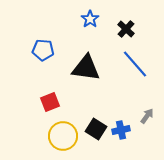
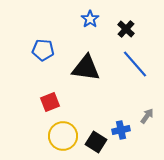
black square: moved 13 px down
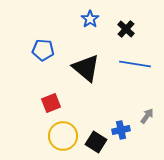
blue line: rotated 40 degrees counterclockwise
black triangle: rotated 32 degrees clockwise
red square: moved 1 px right, 1 px down
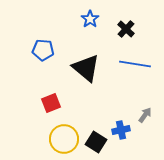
gray arrow: moved 2 px left, 1 px up
yellow circle: moved 1 px right, 3 px down
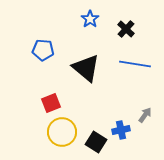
yellow circle: moved 2 px left, 7 px up
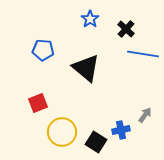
blue line: moved 8 px right, 10 px up
red square: moved 13 px left
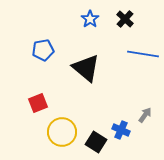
black cross: moved 1 px left, 10 px up
blue pentagon: rotated 15 degrees counterclockwise
blue cross: rotated 36 degrees clockwise
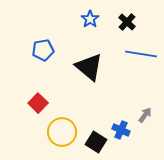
black cross: moved 2 px right, 3 px down
blue line: moved 2 px left
black triangle: moved 3 px right, 1 px up
red square: rotated 24 degrees counterclockwise
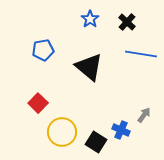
gray arrow: moved 1 px left
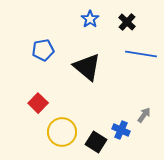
black triangle: moved 2 px left
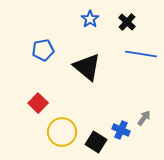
gray arrow: moved 3 px down
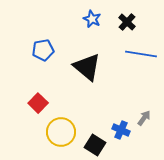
blue star: moved 2 px right; rotated 12 degrees counterclockwise
yellow circle: moved 1 px left
black square: moved 1 px left, 3 px down
